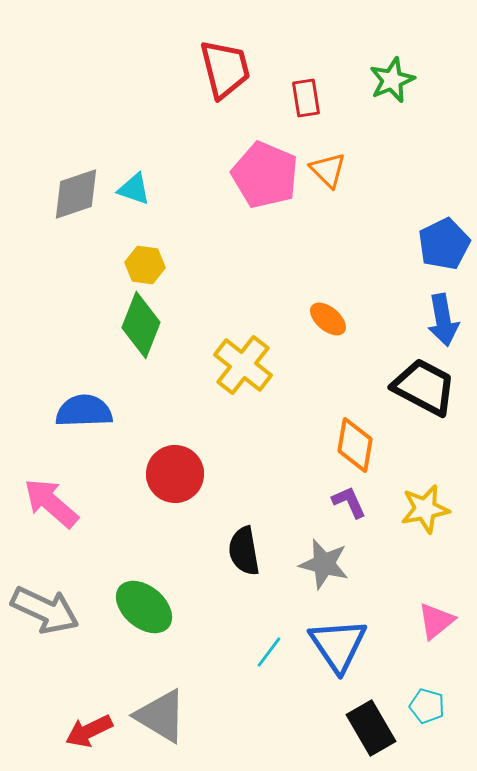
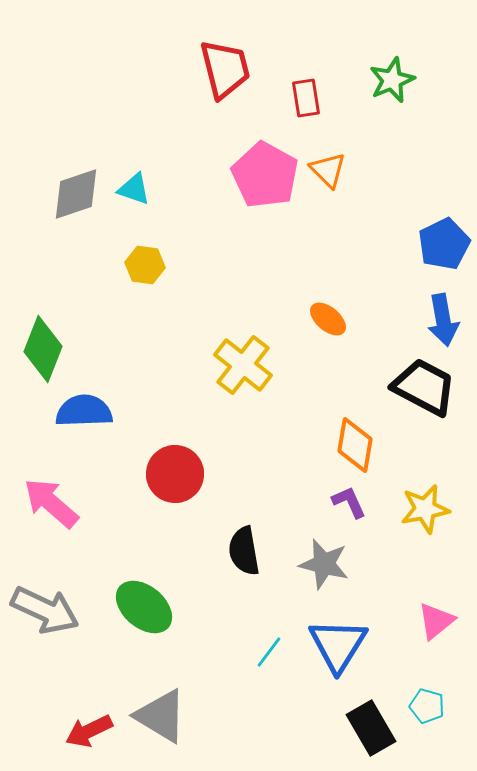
pink pentagon: rotated 6 degrees clockwise
green diamond: moved 98 px left, 24 px down
blue triangle: rotated 6 degrees clockwise
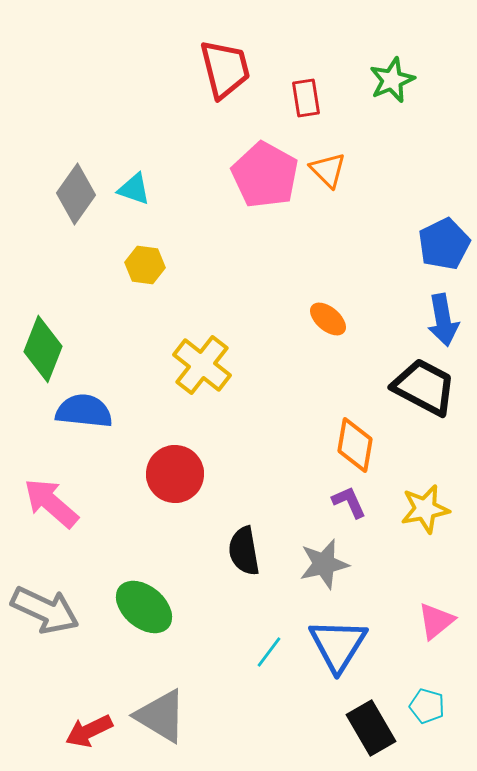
gray diamond: rotated 36 degrees counterclockwise
yellow cross: moved 41 px left
blue semicircle: rotated 8 degrees clockwise
gray star: rotated 27 degrees counterclockwise
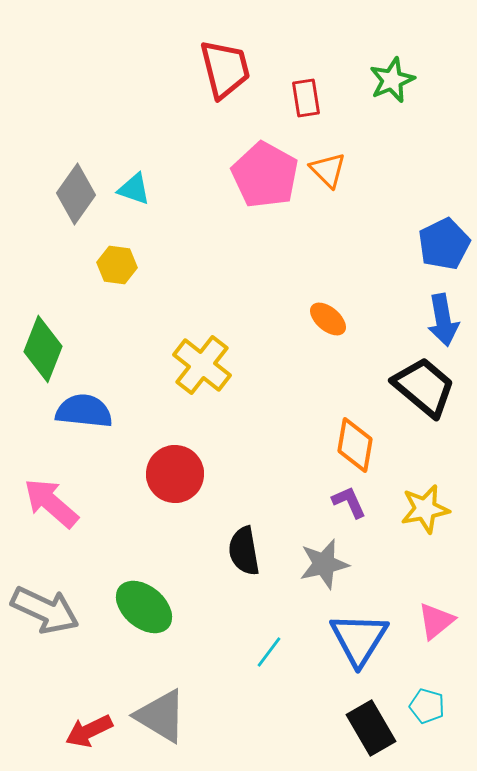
yellow hexagon: moved 28 px left
black trapezoid: rotated 12 degrees clockwise
blue triangle: moved 21 px right, 6 px up
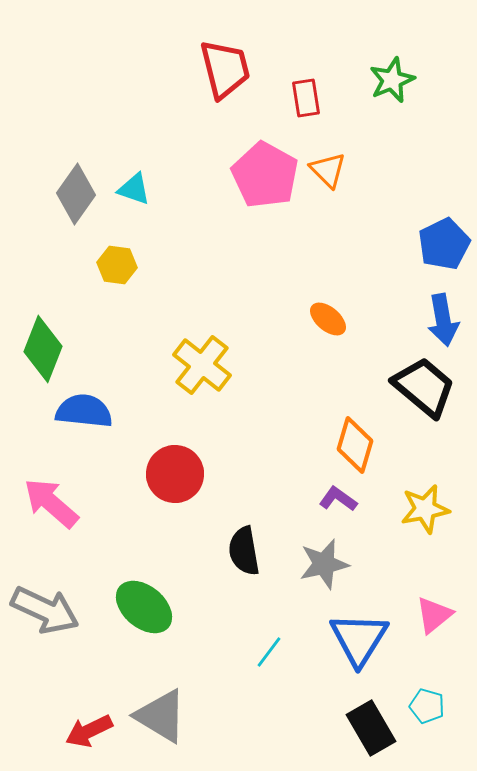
orange diamond: rotated 6 degrees clockwise
purple L-shape: moved 11 px left, 3 px up; rotated 30 degrees counterclockwise
pink triangle: moved 2 px left, 6 px up
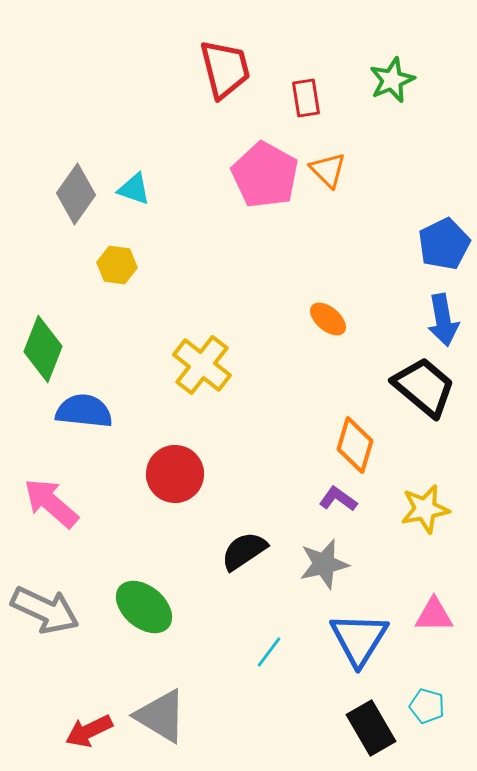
black semicircle: rotated 66 degrees clockwise
pink triangle: rotated 39 degrees clockwise
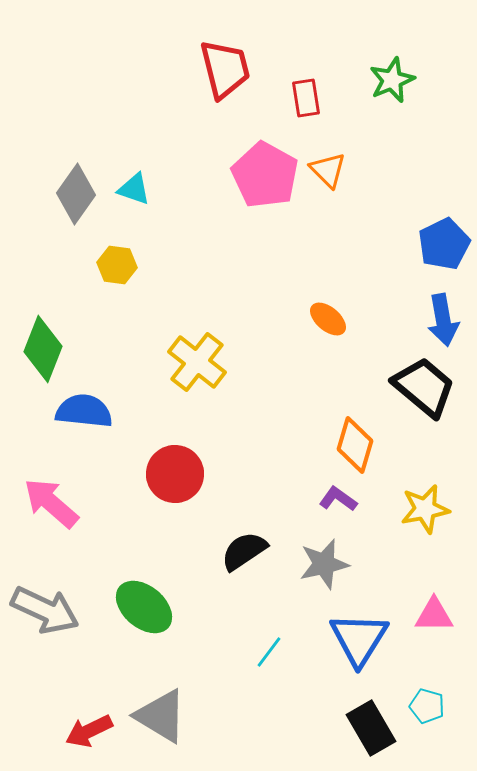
yellow cross: moved 5 px left, 3 px up
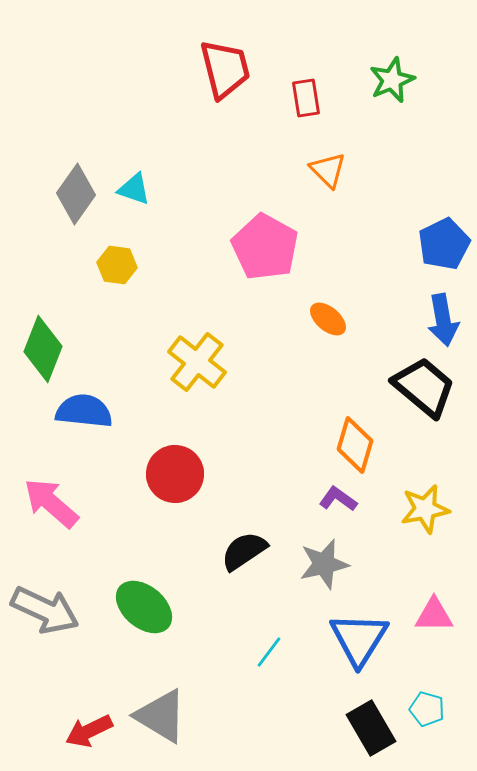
pink pentagon: moved 72 px down
cyan pentagon: moved 3 px down
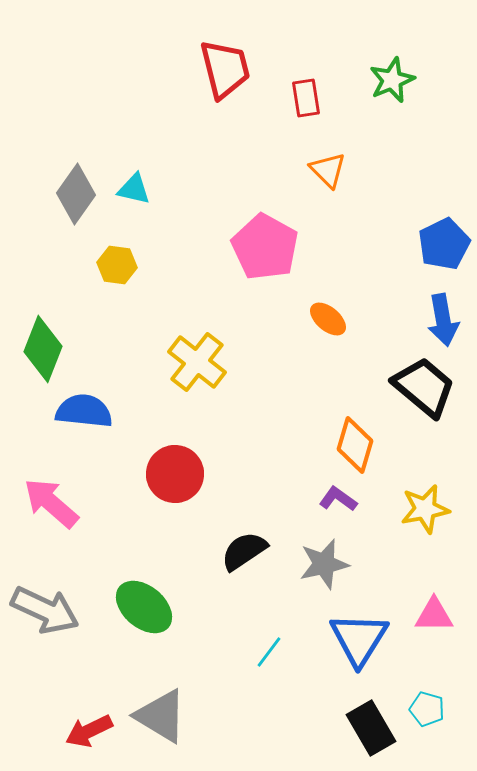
cyan triangle: rotated 6 degrees counterclockwise
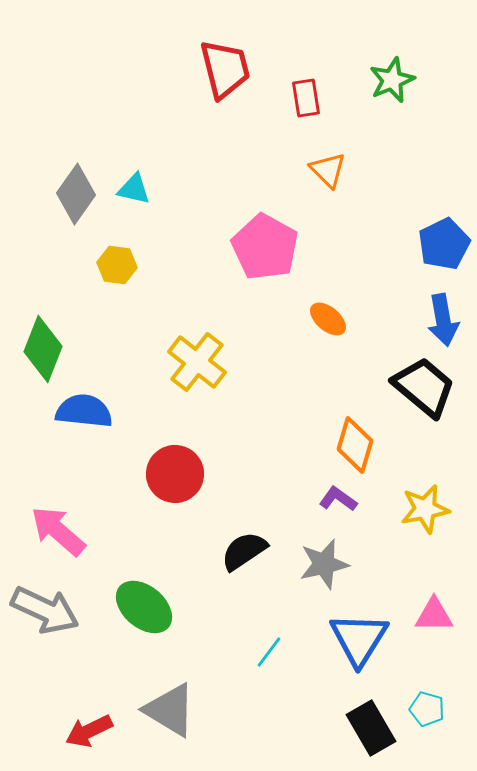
pink arrow: moved 7 px right, 28 px down
gray triangle: moved 9 px right, 6 px up
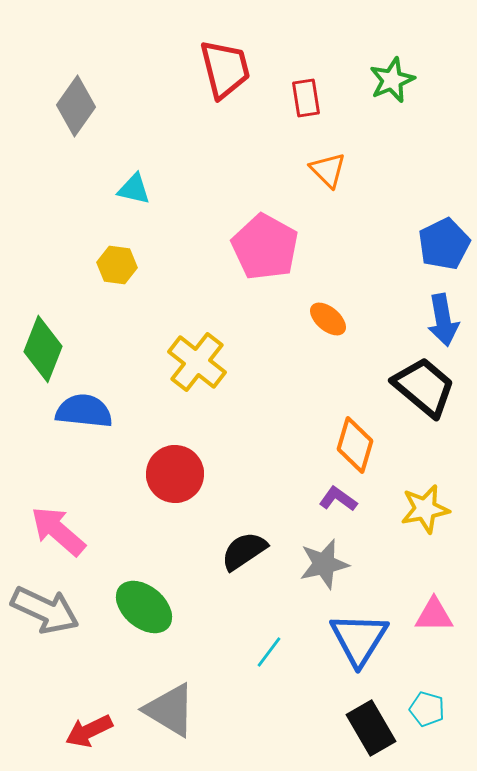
gray diamond: moved 88 px up
